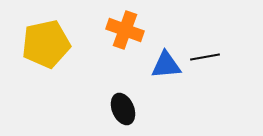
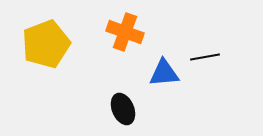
orange cross: moved 2 px down
yellow pentagon: rotated 9 degrees counterclockwise
blue triangle: moved 2 px left, 8 px down
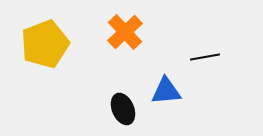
orange cross: rotated 27 degrees clockwise
yellow pentagon: moved 1 px left
blue triangle: moved 2 px right, 18 px down
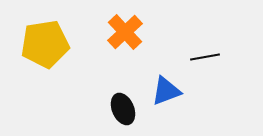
yellow pentagon: rotated 12 degrees clockwise
blue triangle: rotated 16 degrees counterclockwise
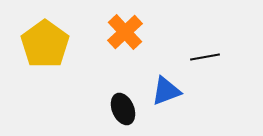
yellow pentagon: rotated 27 degrees counterclockwise
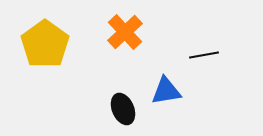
black line: moved 1 px left, 2 px up
blue triangle: rotated 12 degrees clockwise
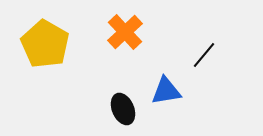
yellow pentagon: rotated 6 degrees counterclockwise
black line: rotated 40 degrees counterclockwise
